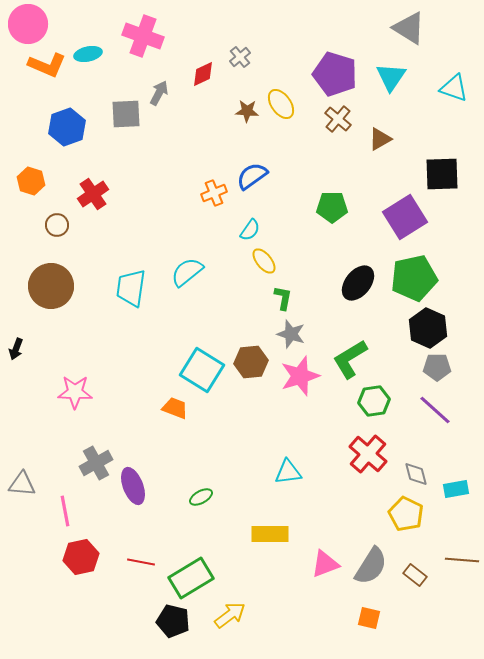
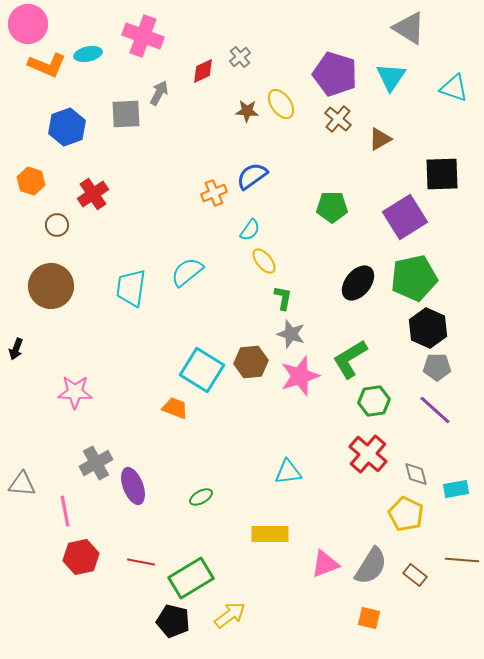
red diamond at (203, 74): moved 3 px up
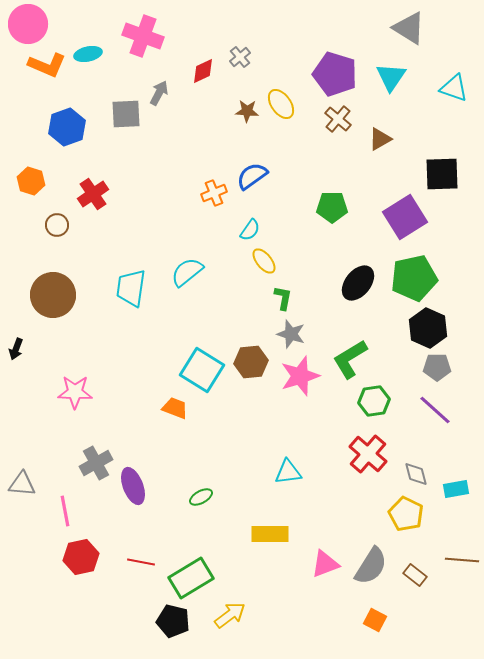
brown circle at (51, 286): moved 2 px right, 9 px down
orange square at (369, 618): moved 6 px right, 2 px down; rotated 15 degrees clockwise
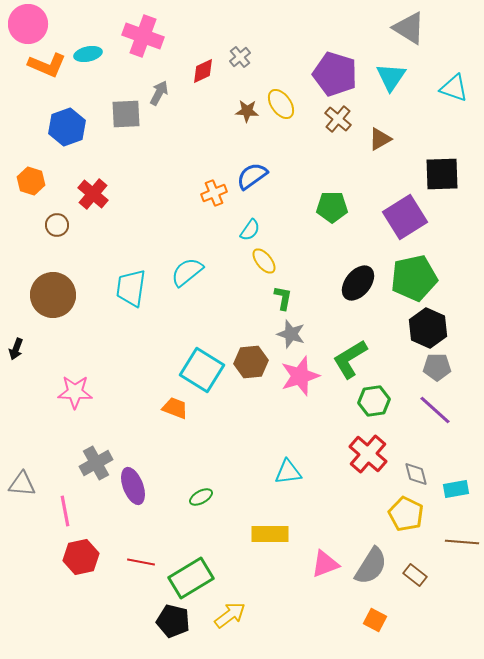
red cross at (93, 194): rotated 16 degrees counterclockwise
brown line at (462, 560): moved 18 px up
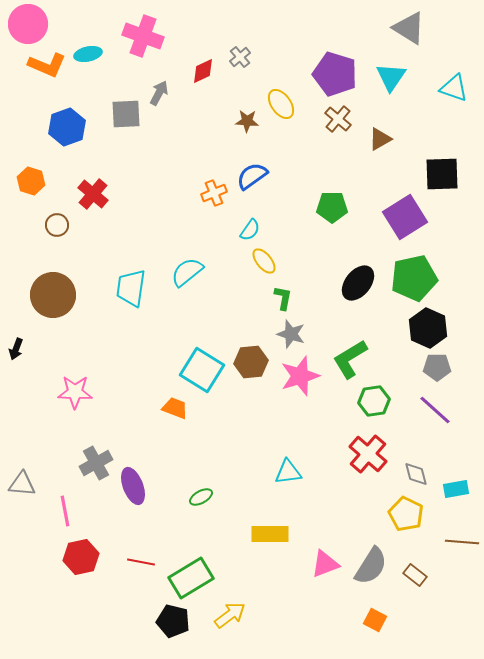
brown star at (247, 111): moved 10 px down
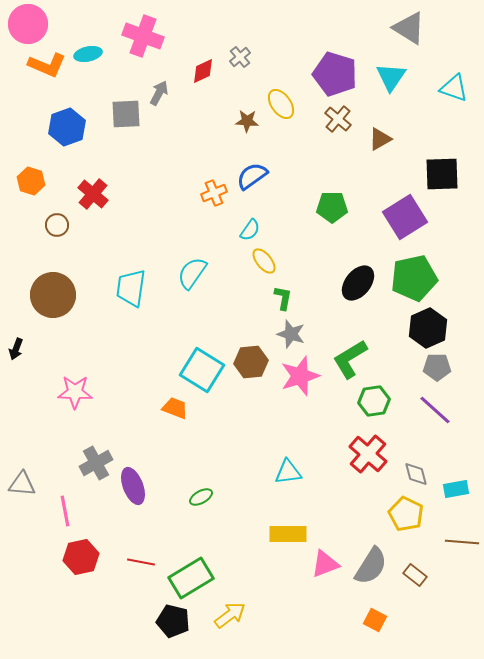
cyan semicircle at (187, 272): moved 5 px right, 1 px down; rotated 16 degrees counterclockwise
black hexagon at (428, 328): rotated 12 degrees clockwise
yellow rectangle at (270, 534): moved 18 px right
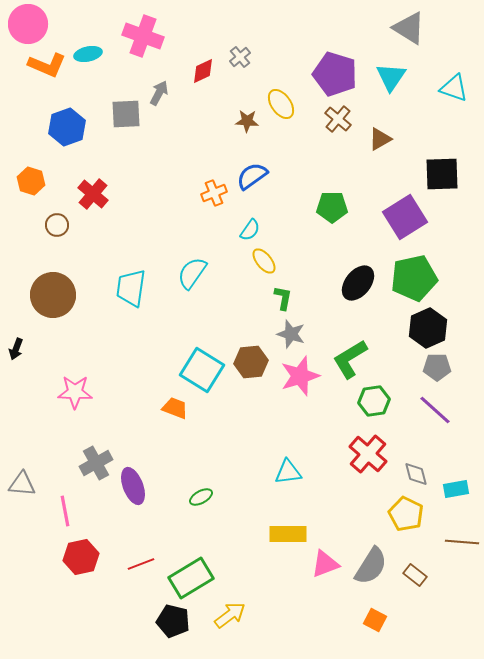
red line at (141, 562): moved 2 px down; rotated 32 degrees counterclockwise
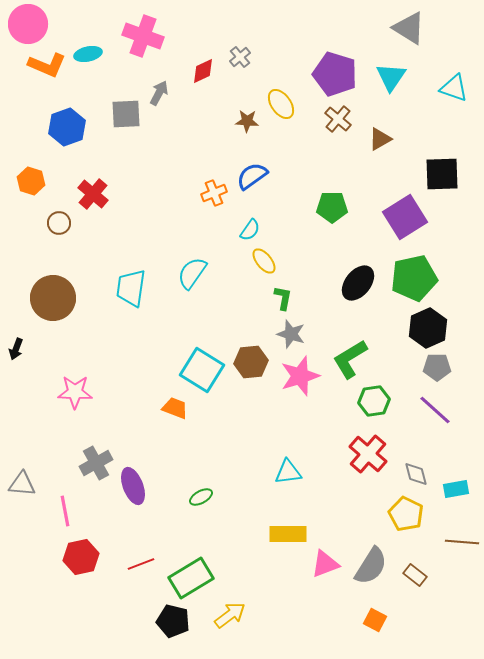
brown circle at (57, 225): moved 2 px right, 2 px up
brown circle at (53, 295): moved 3 px down
